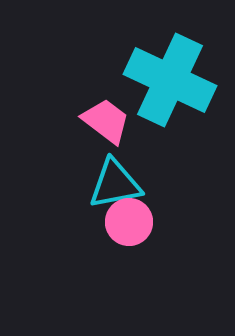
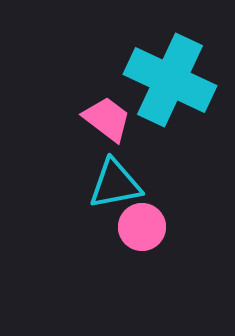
pink trapezoid: moved 1 px right, 2 px up
pink circle: moved 13 px right, 5 px down
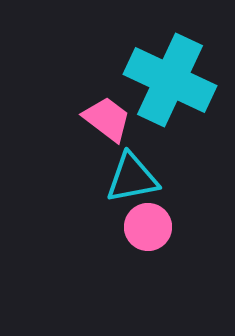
cyan triangle: moved 17 px right, 6 px up
pink circle: moved 6 px right
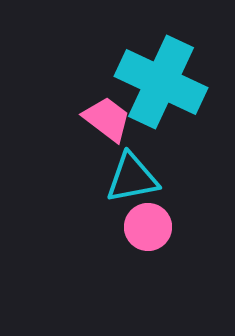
cyan cross: moved 9 px left, 2 px down
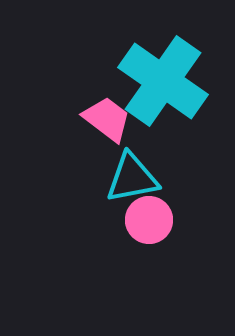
cyan cross: moved 2 px right, 1 px up; rotated 10 degrees clockwise
pink circle: moved 1 px right, 7 px up
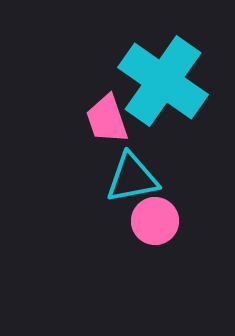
pink trapezoid: rotated 146 degrees counterclockwise
pink circle: moved 6 px right, 1 px down
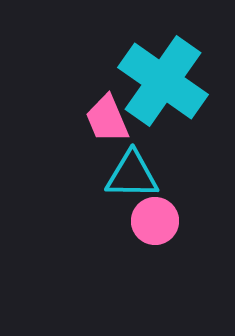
pink trapezoid: rotated 4 degrees counterclockwise
cyan triangle: moved 3 px up; rotated 12 degrees clockwise
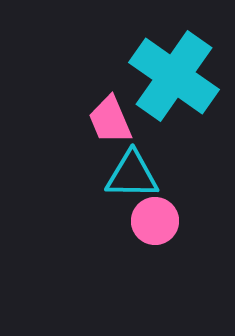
cyan cross: moved 11 px right, 5 px up
pink trapezoid: moved 3 px right, 1 px down
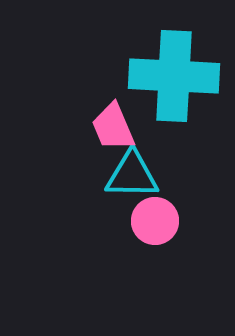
cyan cross: rotated 32 degrees counterclockwise
pink trapezoid: moved 3 px right, 7 px down
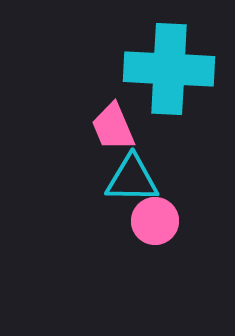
cyan cross: moved 5 px left, 7 px up
cyan triangle: moved 4 px down
